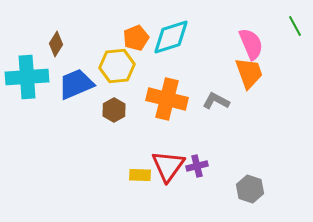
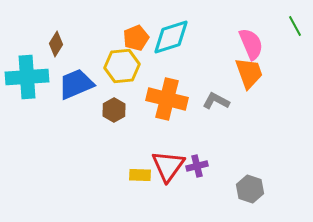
yellow hexagon: moved 5 px right
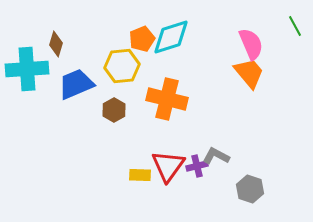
orange pentagon: moved 6 px right, 1 px down
brown diamond: rotated 15 degrees counterclockwise
orange trapezoid: rotated 20 degrees counterclockwise
cyan cross: moved 8 px up
gray L-shape: moved 55 px down
